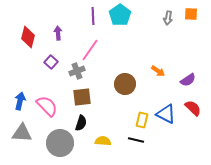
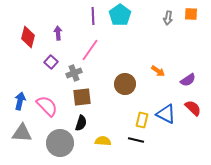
gray cross: moved 3 px left, 2 px down
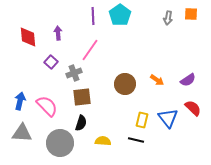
red diamond: rotated 20 degrees counterclockwise
orange arrow: moved 1 px left, 9 px down
blue triangle: moved 2 px right, 4 px down; rotated 25 degrees clockwise
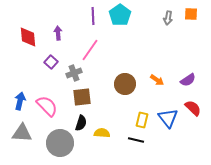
yellow semicircle: moved 1 px left, 8 px up
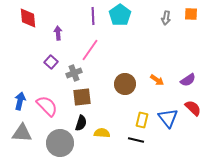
gray arrow: moved 2 px left
red diamond: moved 19 px up
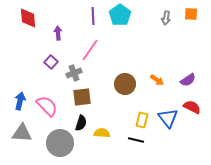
red semicircle: moved 1 px left, 1 px up; rotated 18 degrees counterclockwise
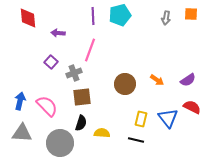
cyan pentagon: rotated 20 degrees clockwise
purple arrow: rotated 80 degrees counterclockwise
pink line: rotated 15 degrees counterclockwise
yellow rectangle: moved 1 px left, 1 px up
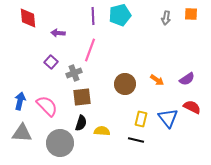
purple semicircle: moved 1 px left, 1 px up
yellow semicircle: moved 2 px up
